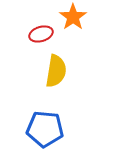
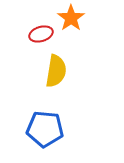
orange star: moved 2 px left, 1 px down
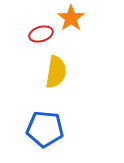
yellow semicircle: moved 1 px down
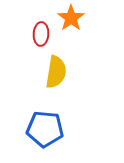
red ellipse: rotated 70 degrees counterclockwise
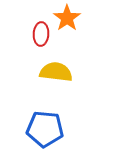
orange star: moved 4 px left
yellow semicircle: rotated 92 degrees counterclockwise
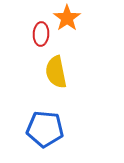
yellow semicircle: rotated 108 degrees counterclockwise
